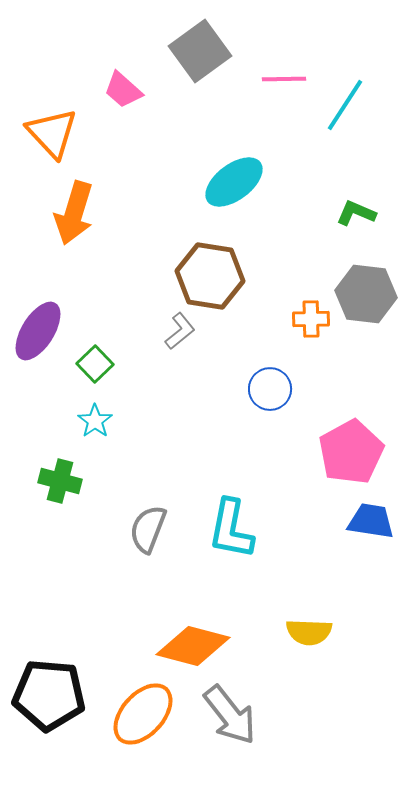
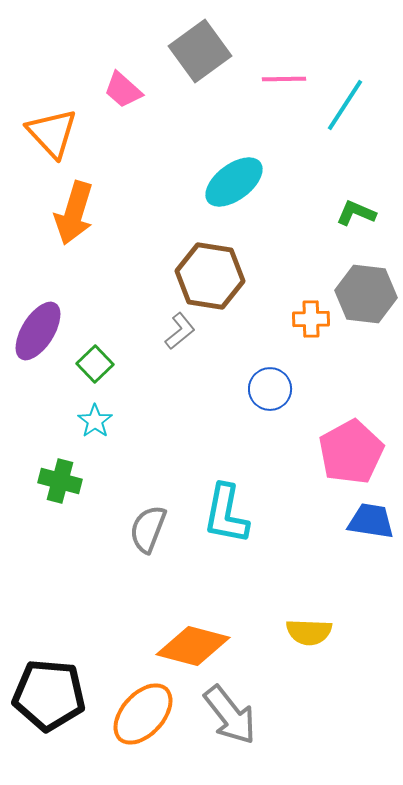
cyan L-shape: moved 5 px left, 15 px up
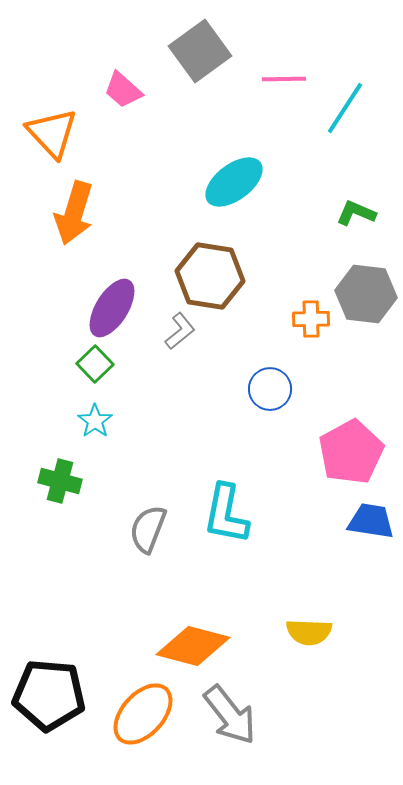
cyan line: moved 3 px down
purple ellipse: moved 74 px right, 23 px up
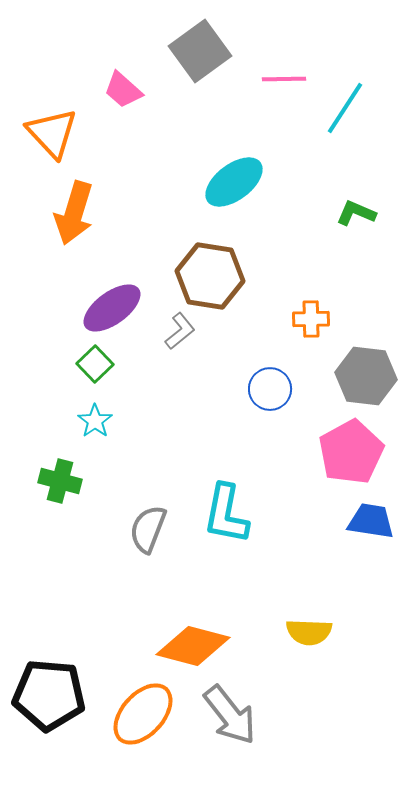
gray hexagon: moved 82 px down
purple ellipse: rotated 22 degrees clockwise
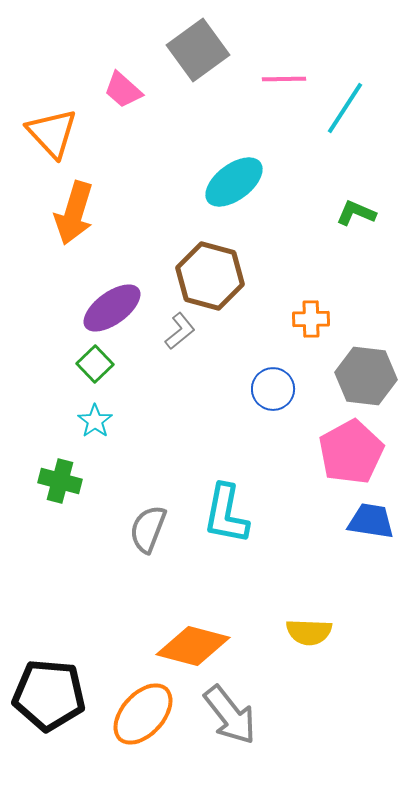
gray square: moved 2 px left, 1 px up
brown hexagon: rotated 6 degrees clockwise
blue circle: moved 3 px right
